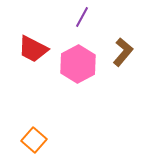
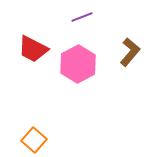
purple line: rotated 40 degrees clockwise
brown L-shape: moved 7 px right
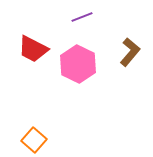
pink hexagon: rotated 6 degrees counterclockwise
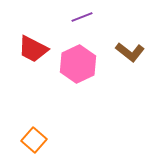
brown L-shape: rotated 88 degrees clockwise
pink hexagon: rotated 9 degrees clockwise
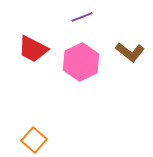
pink hexagon: moved 3 px right, 2 px up
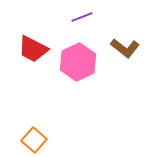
brown L-shape: moved 5 px left, 4 px up
pink hexagon: moved 3 px left
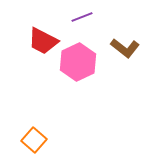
red trapezoid: moved 10 px right, 8 px up
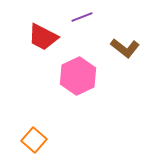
red trapezoid: moved 4 px up
pink hexagon: moved 14 px down
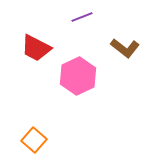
red trapezoid: moved 7 px left, 11 px down
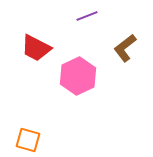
purple line: moved 5 px right, 1 px up
brown L-shape: rotated 104 degrees clockwise
orange square: moved 6 px left; rotated 25 degrees counterclockwise
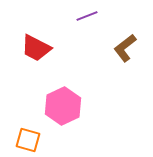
pink hexagon: moved 15 px left, 30 px down
